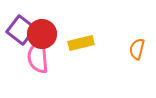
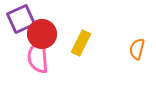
purple square: moved 11 px up; rotated 28 degrees clockwise
yellow rectangle: rotated 50 degrees counterclockwise
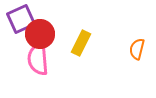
red circle: moved 2 px left
pink semicircle: moved 2 px down
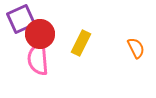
orange semicircle: moved 1 px left, 1 px up; rotated 140 degrees clockwise
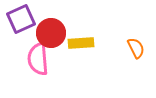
red circle: moved 11 px right, 1 px up
yellow rectangle: rotated 60 degrees clockwise
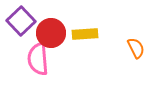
purple square: moved 2 px down; rotated 20 degrees counterclockwise
yellow rectangle: moved 4 px right, 9 px up
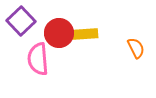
red circle: moved 8 px right
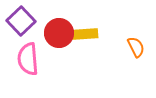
orange semicircle: moved 1 px up
pink semicircle: moved 10 px left
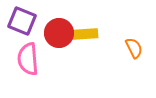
purple square: moved 1 px right; rotated 24 degrees counterclockwise
orange semicircle: moved 2 px left, 1 px down
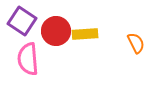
purple square: rotated 12 degrees clockwise
red circle: moved 3 px left, 2 px up
orange semicircle: moved 2 px right, 5 px up
